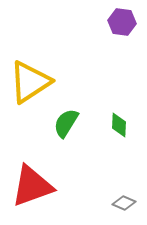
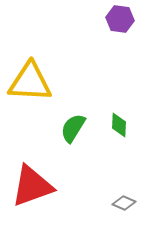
purple hexagon: moved 2 px left, 3 px up
yellow triangle: rotated 36 degrees clockwise
green semicircle: moved 7 px right, 5 px down
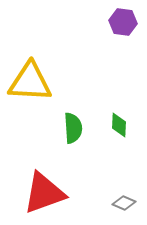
purple hexagon: moved 3 px right, 3 px down
green semicircle: rotated 144 degrees clockwise
red triangle: moved 12 px right, 7 px down
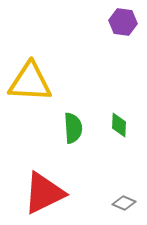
red triangle: rotated 6 degrees counterclockwise
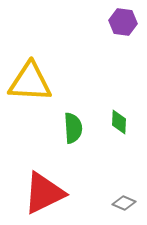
green diamond: moved 3 px up
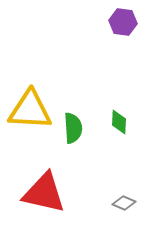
yellow triangle: moved 28 px down
red triangle: rotated 39 degrees clockwise
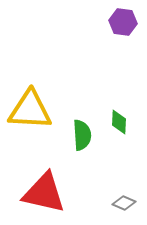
green semicircle: moved 9 px right, 7 px down
